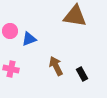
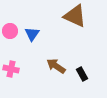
brown triangle: rotated 15 degrees clockwise
blue triangle: moved 3 px right, 5 px up; rotated 35 degrees counterclockwise
brown arrow: rotated 30 degrees counterclockwise
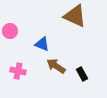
blue triangle: moved 10 px right, 10 px down; rotated 42 degrees counterclockwise
pink cross: moved 7 px right, 2 px down
